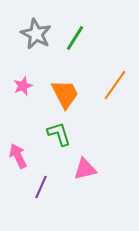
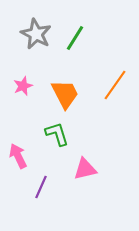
green L-shape: moved 2 px left
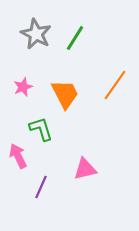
pink star: moved 1 px down
green L-shape: moved 16 px left, 5 px up
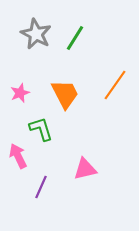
pink star: moved 3 px left, 6 px down
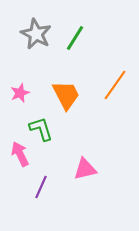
orange trapezoid: moved 1 px right, 1 px down
pink arrow: moved 2 px right, 2 px up
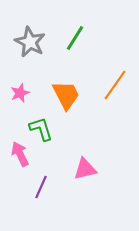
gray star: moved 6 px left, 8 px down
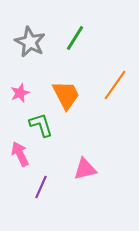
green L-shape: moved 4 px up
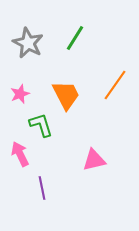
gray star: moved 2 px left, 1 px down
pink star: moved 1 px down
pink triangle: moved 9 px right, 9 px up
purple line: moved 1 px right, 1 px down; rotated 35 degrees counterclockwise
